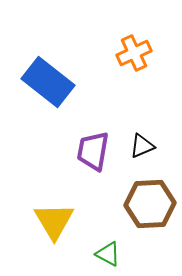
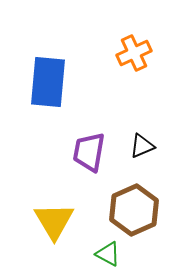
blue rectangle: rotated 57 degrees clockwise
purple trapezoid: moved 4 px left, 1 px down
brown hexagon: moved 16 px left, 6 px down; rotated 21 degrees counterclockwise
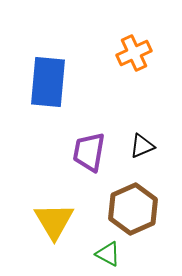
brown hexagon: moved 1 px left, 1 px up
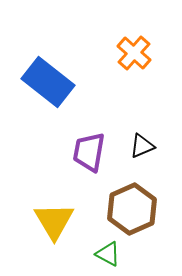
orange cross: rotated 24 degrees counterclockwise
blue rectangle: rotated 57 degrees counterclockwise
brown hexagon: moved 1 px left
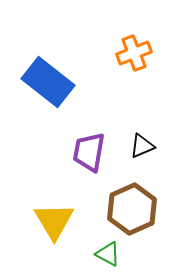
orange cross: rotated 28 degrees clockwise
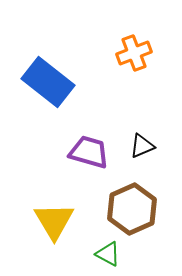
purple trapezoid: rotated 96 degrees clockwise
